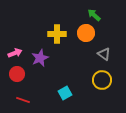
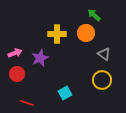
red line: moved 4 px right, 3 px down
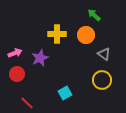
orange circle: moved 2 px down
red line: rotated 24 degrees clockwise
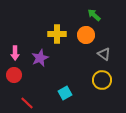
pink arrow: rotated 112 degrees clockwise
red circle: moved 3 px left, 1 px down
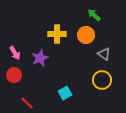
pink arrow: rotated 32 degrees counterclockwise
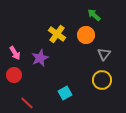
yellow cross: rotated 36 degrees clockwise
gray triangle: rotated 32 degrees clockwise
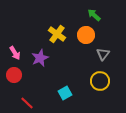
gray triangle: moved 1 px left
yellow circle: moved 2 px left, 1 px down
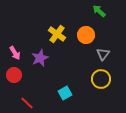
green arrow: moved 5 px right, 4 px up
yellow circle: moved 1 px right, 2 px up
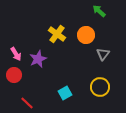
pink arrow: moved 1 px right, 1 px down
purple star: moved 2 px left, 1 px down
yellow circle: moved 1 px left, 8 px down
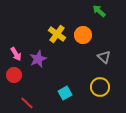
orange circle: moved 3 px left
gray triangle: moved 1 px right, 3 px down; rotated 24 degrees counterclockwise
